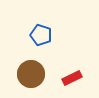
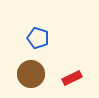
blue pentagon: moved 3 px left, 3 px down
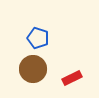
brown circle: moved 2 px right, 5 px up
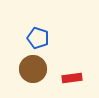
red rectangle: rotated 18 degrees clockwise
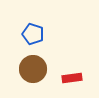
blue pentagon: moved 5 px left, 4 px up
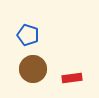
blue pentagon: moved 5 px left, 1 px down
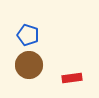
brown circle: moved 4 px left, 4 px up
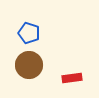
blue pentagon: moved 1 px right, 2 px up
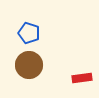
red rectangle: moved 10 px right
